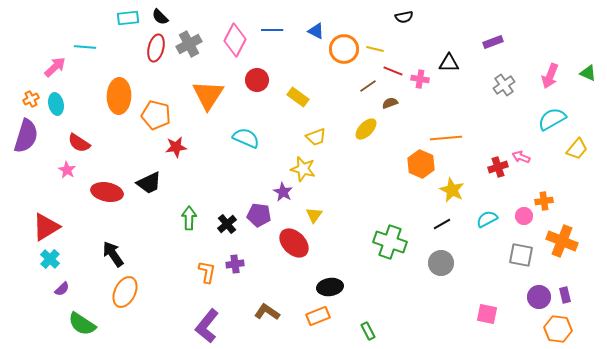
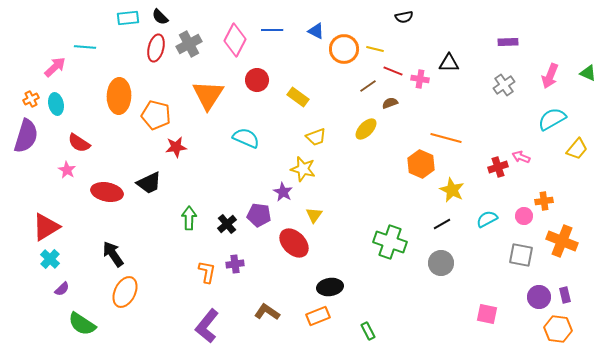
purple rectangle at (493, 42): moved 15 px right; rotated 18 degrees clockwise
orange line at (446, 138): rotated 20 degrees clockwise
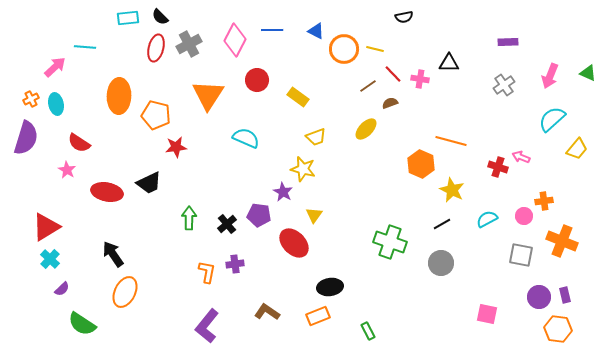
red line at (393, 71): moved 3 px down; rotated 24 degrees clockwise
cyan semicircle at (552, 119): rotated 12 degrees counterclockwise
purple semicircle at (26, 136): moved 2 px down
orange line at (446, 138): moved 5 px right, 3 px down
red cross at (498, 167): rotated 36 degrees clockwise
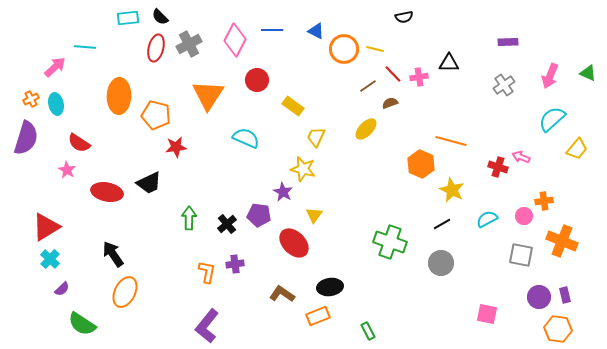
pink cross at (420, 79): moved 1 px left, 2 px up; rotated 18 degrees counterclockwise
yellow rectangle at (298, 97): moved 5 px left, 9 px down
yellow trapezoid at (316, 137): rotated 135 degrees clockwise
brown L-shape at (267, 312): moved 15 px right, 18 px up
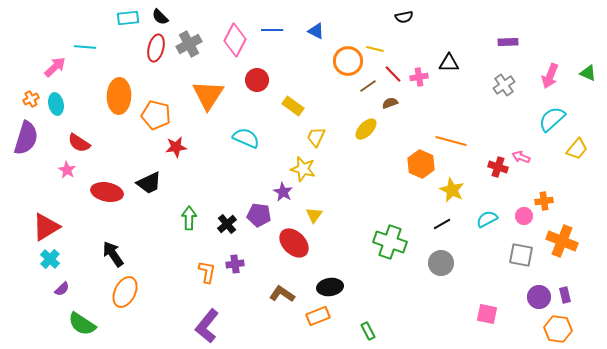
orange circle at (344, 49): moved 4 px right, 12 px down
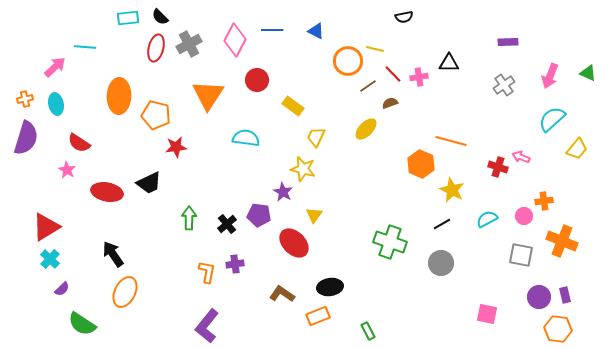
orange cross at (31, 99): moved 6 px left; rotated 14 degrees clockwise
cyan semicircle at (246, 138): rotated 16 degrees counterclockwise
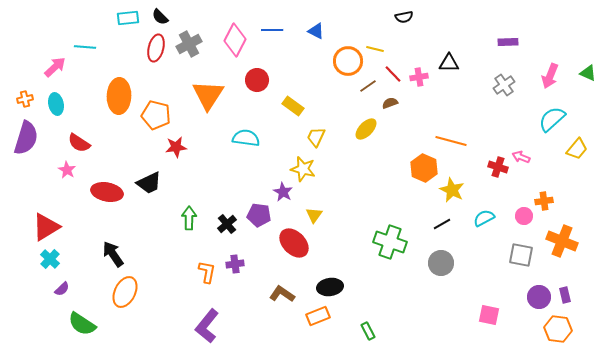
orange hexagon at (421, 164): moved 3 px right, 4 px down
cyan semicircle at (487, 219): moved 3 px left, 1 px up
pink square at (487, 314): moved 2 px right, 1 px down
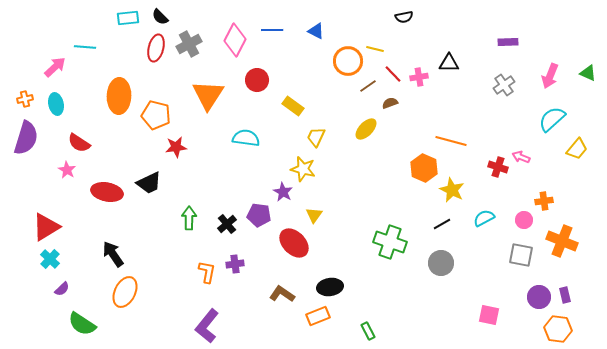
pink circle at (524, 216): moved 4 px down
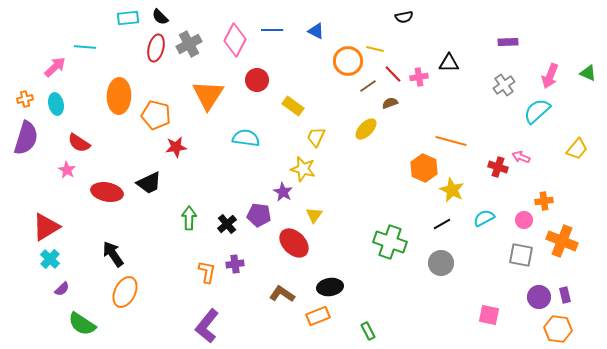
cyan semicircle at (552, 119): moved 15 px left, 8 px up
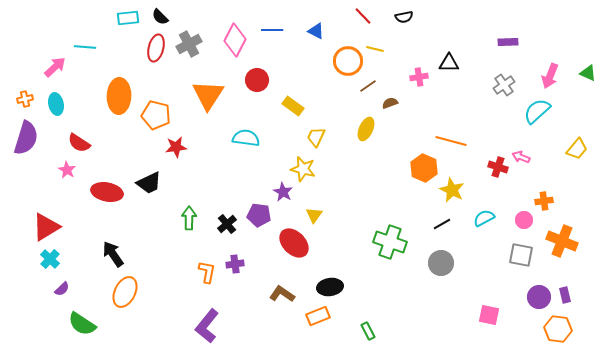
red line at (393, 74): moved 30 px left, 58 px up
yellow ellipse at (366, 129): rotated 20 degrees counterclockwise
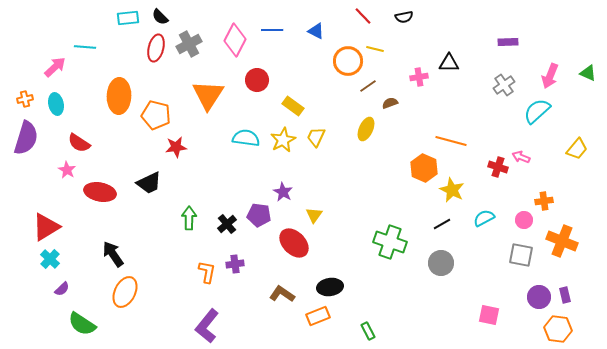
yellow star at (303, 169): moved 20 px left, 29 px up; rotated 30 degrees clockwise
red ellipse at (107, 192): moved 7 px left
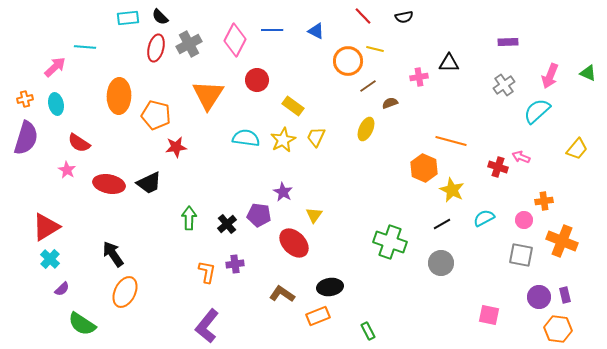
red ellipse at (100, 192): moved 9 px right, 8 px up
